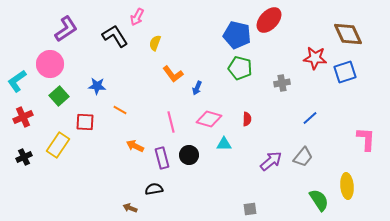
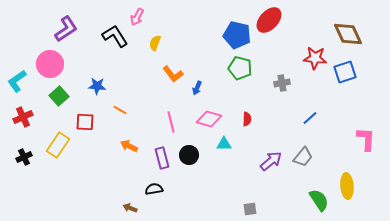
orange arrow: moved 6 px left
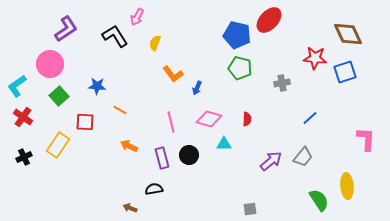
cyan L-shape: moved 5 px down
red cross: rotated 30 degrees counterclockwise
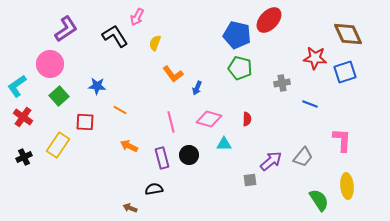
blue line: moved 14 px up; rotated 63 degrees clockwise
pink L-shape: moved 24 px left, 1 px down
gray square: moved 29 px up
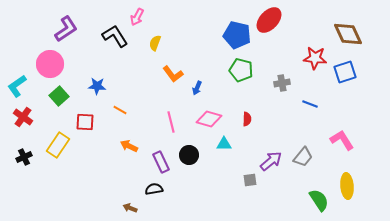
green pentagon: moved 1 px right, 2 px down
pink L-shape: rotated 35 degrees counterclockwise
purple rectangle: moved 1 px left, 4 px down; rotated 10 degrees counterclockwise
